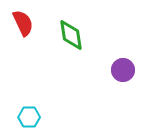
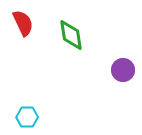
cyan hexagon: moved 2 px left
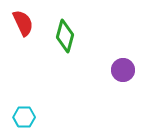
green diamond: moved 6 px left, 1 px down; rotated 24 degrees clockwise
cyan hexagon: moved 3 px left
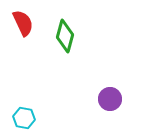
purple circle: moved 13 px left, 29 px down
cyan hexagon: moved 1 px down; rotated 10 degrees clockwise
